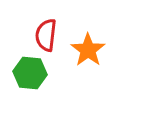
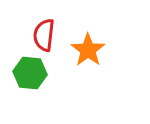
red semicircle: moved 2 px left
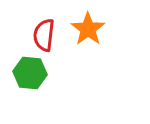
orange star: moved 21 px up
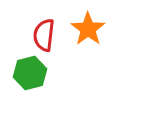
green hexagon: rotated 20 degrees counterclockwise
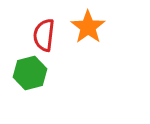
orange star: moved 2 px up
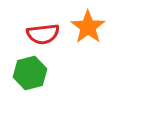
red semicircle: moved 1 px left, 1 px up; rotated 104 degrees counterclockwise
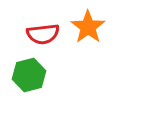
green hexagon: moved 1 px left, 2 px down
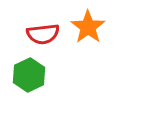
green hexagon: rotated 12 degrees counterclockwise
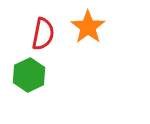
red semicircle: rotated 72 degrees counterclockwise
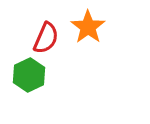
red semicircle: moved 3 px right, 4 px down; rotated 12 degrees clockwise
